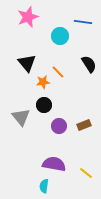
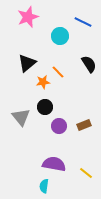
blue line: rotated 18 degrees clockwise
black triangle: rotated 30 degrees clockwise
black circle: moved 1 px right, 2 px down
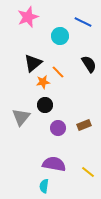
black triangle: moved 6 px right
black circle: moved 2 px up
gray triangle: rotated 18 degrees clockwise
purple circle: moved 1 px left, 2 px down
yellow line: moved 2 px right, 1 px up
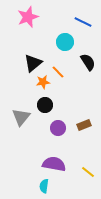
cyan circle: moved 5 px right, 6 px down
black semicircle: moved 1 px left, 2 px up
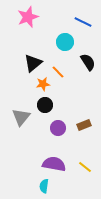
orange star: moved 2 px down
yellow line: moved 3 px left, 5 px up
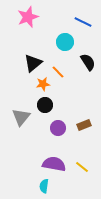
yellow line: moved 3 px left
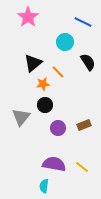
pink star: rotated 15 degrees counterclockwise
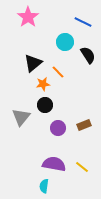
black semicircle: moved 7 px up
